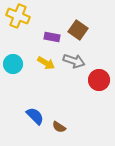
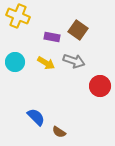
cyan circle: moved 2 px right, 2 px up
red circle: moved 1 px right, 6 px down
blue semicircle: moved 1 px right, 1 px down
brown semicircle: moved 5 px down
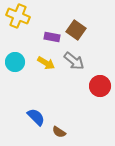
brown square: moved 2 px left
gray arrow: rotated 20 degrees clockwise
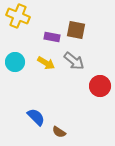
brown square: rotated 24 degrees counterclockwise
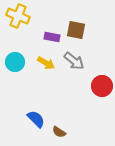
red circle: moved 2 px right
blue semicircle: moved 2 px down
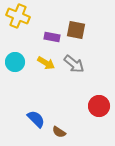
gray arrow: moved 3 px down
red circle: moved 3 px left, 20 px down
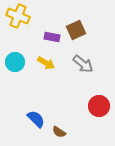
brown square: rotated 36 degrees counterclockwise
gray arrow: moved 9 px right
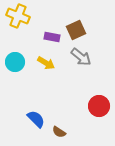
gray arrow: moved 2 px left, 7 px up
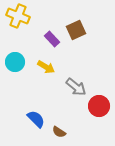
purple rectangle: moved 2 px down; rotated 35 degrees clockwise
gray arrow: moved 5 px left, 30 px down
yellow arrow: moved 4 px down
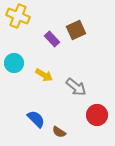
cyan circle: moved 1 px left, 1 px down
yellow arrow: moved 2 px left, 8 px down
red circle: moved 2 px left, 9 px down
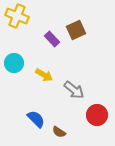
yellow cross: moved 1 px left
gray arrow: moved 2 px left, 3 px down
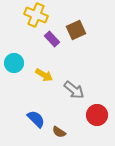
yellow cross: moved 19 px right, 1 px up
